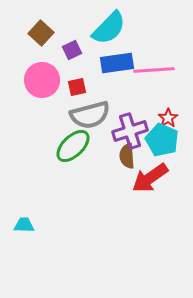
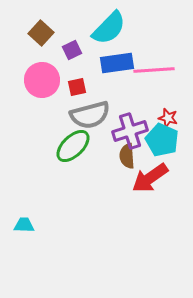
red star: rotated 24 degrees counterclockwise
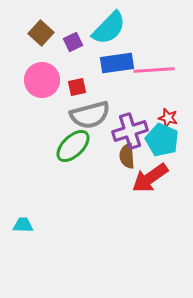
purple square: moved 1 px right, 8 px up
cyan trapezoid: moved 1 px left
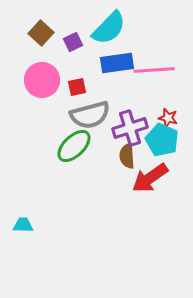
purple cross: moved 3 px up
green ellipse: moved 1 px right
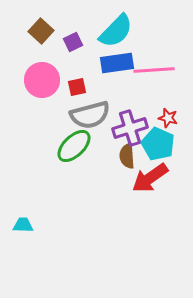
cyan semicircle: moved 7 px right, 3 px down
brown square: moved 2 px up
cyan pentagon: moved 4 px left, 4 px down
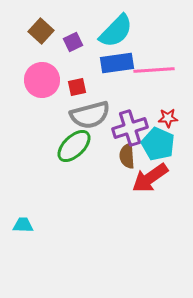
red star: rotated 18 degrees counterclockwise
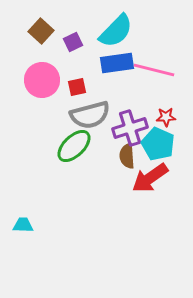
pink line: rotated 18 degrees clockwise
red star: moved 2 px left, 1 px up
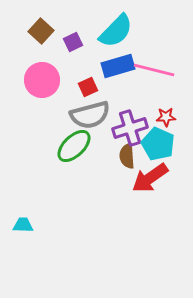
blue rectangle: moved 1 px right, 3 px down; rotated 8 degrees counterclockwise
red square: moved 11 px right; rotated 12 degrees counterclockwise
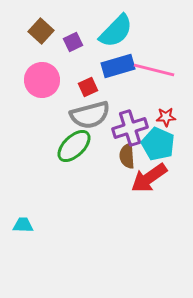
red arrow: moved 1 px left
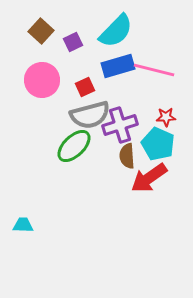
red square: moved 3 px left
purple cross: moved 10 px left, 3 px up
